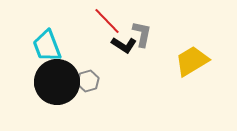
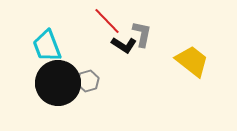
yellow trapezoid: rotated 69 degrees clockwise
black circle: moved 1 px right, 1 px down
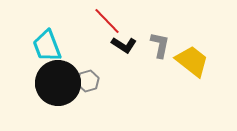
gray L-shape: moved 18 px right, 11 px down
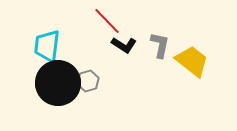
cyan trapezoid: rotated 28 degrees clockwise
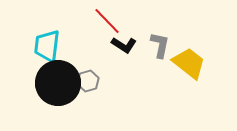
yellow trapezoid: moved 3 px left, 2 px down
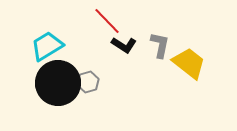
cyan trapezoid: rotated 52 degrees clockwise
gray hexagon: moved 1 px down
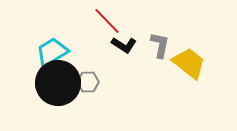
cyan trapezoid: moved 5 px right, 6 px down
gray hexagon: rotated 15 degrees clockwise
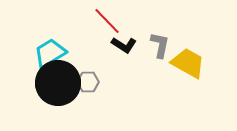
cyan trapezoid: moved 2 px left, 1 px down
yellow trapezoid: moved 1 px left; rotated 9 degrees counterclockwise
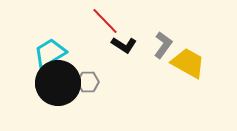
red line: moved 2 px left
gray L-shape: moved 3 px right; rotated 24 degrees clockwise
